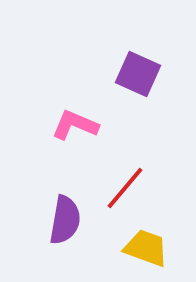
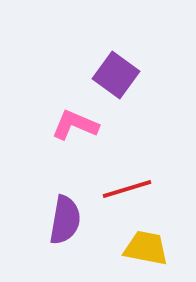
purple square: moved 22 px left, 1 px down; rotated 12 degrees clockwise
red line: moved 2 px right, 1 px down; rotated 33 degrees clockwise
yellow trapezoid: rotated 9 degrees counterclockwise
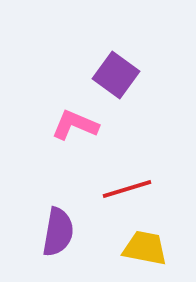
purple semicircle: moved 7 px left, 12 px down
yellow trapezoid: moved 1 px left
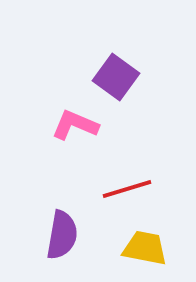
purple square: moved 2 px down
purple semicircle: moved 4 px right, 3 px down
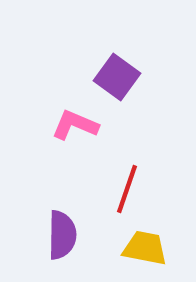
purple square: moved 1 px right
red line: rotated 54 degrees counterclockwise
purple semicircle: rotated 9 degrees counterclockwise
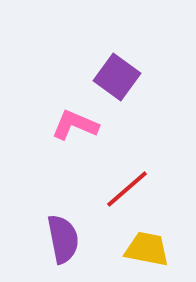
red line: rotated 30 degrees clockwise
purple semicircle: moved 1 px right, 4 px down; rotated 12 degrees counterclockwise
yellow trapezoid: moved 2 px right, 1 px down
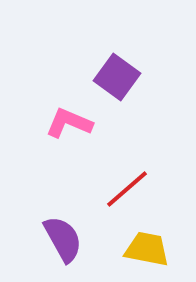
pink L-shape: moved 6 px left, 2 px up
purple semicircle: rotated 18 degrees counterclockwise
